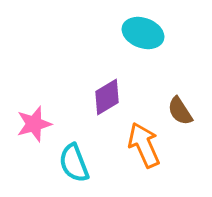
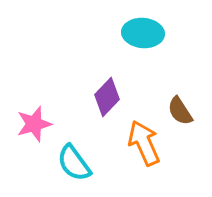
cyan ellipse: rotated 15 degrees counterclockwise
purple diamond: rotated 15 degrees counterclockwise
orange arrow: moved 2 px up
cyan semicircle: rotated 15 degrees counterclockwise
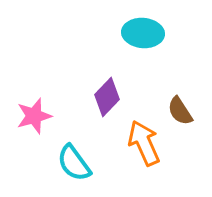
pink star: moved 8 px up
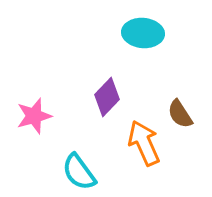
brown semicircle: moved 3 px down
cyan semicircle: moved 5 px right, 9 px down
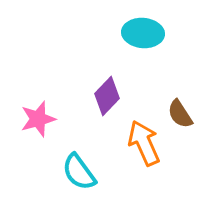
purple diamond: moved 1 px up
pink star: moved 4 px right, 3 px down
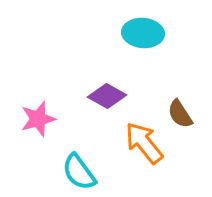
purple diamond: rotated 75 degrees clockwise
orange arrow: rotated 15 degrees counterclockwise
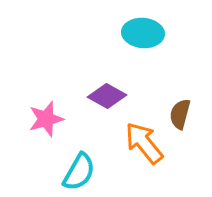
brown semicircle: rotated 48 degrees clockwise
pink star: moved 8 px right
cyan semicircle: rotated 114 degrees counterclockwise
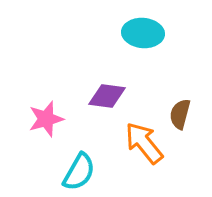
purple diamond: rotated 21 degrees counterclockwise
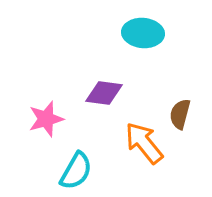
purple diamond: moved 3 px left, 3 px up
cyan semicircle: moved 3 px left, 1 px up
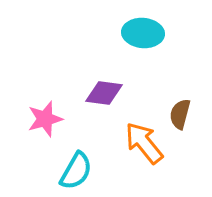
pink star: moved 1 px left
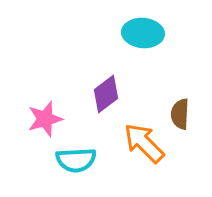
purple diamond: moved 2 px right, 1 px down; rotated 45 degrees counterclockwise
brown semicircle: rotated 12 degrees counterclockwise
orange arrow: rotated 6 degrees counterclockwise
cyan semicircle: moved 11 px up; rotated 57 degrees clockwise
